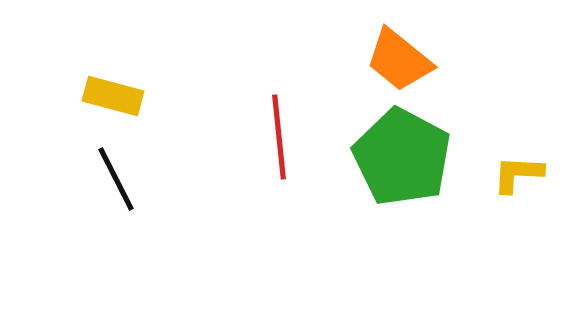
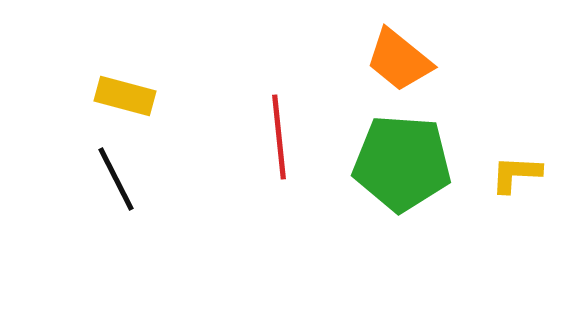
yellow rectangle: moved 12 px right
green pentagon: moved 6 px down; rotated 24 degrees counterclockwise
yellow L-shape: moved 2 px left
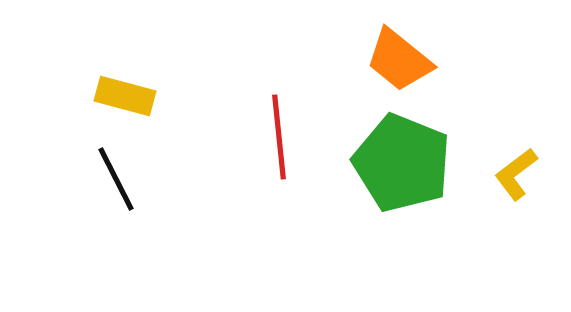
green pentagon: rotated 18 degrees clockwise
yellow L-shape: rotated 40 degrees counterclockwise
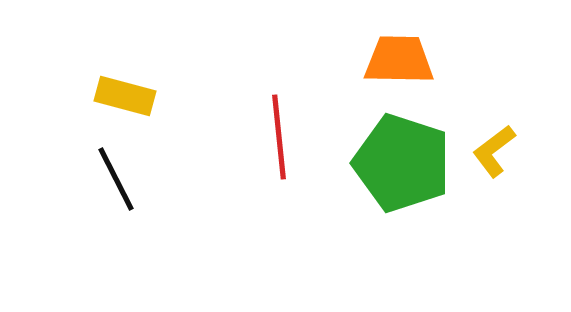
orange trapezoid: rotated 142 degrees clockwise
green pentagon: rotated 4 degrees counterclockwise
yellow L-shape: moved 22 px left, 23 px up
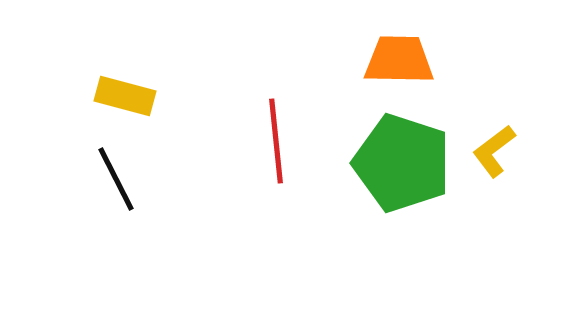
red line: moved 3 px left, 4 px down
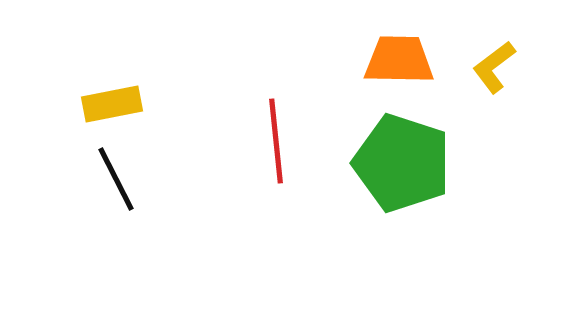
yellow rectangle: moved 13 px left, 8 px down; rotated 26 degrees counterclockwise
yellow L-shape: moved 84 px up
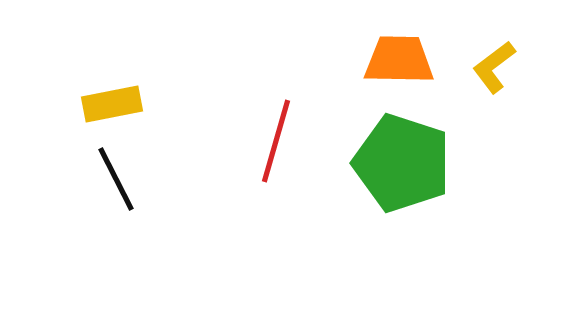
red line: rotated 22 degrees clockwise
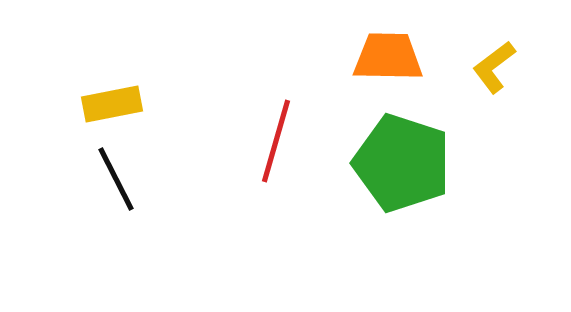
orange trapezoid: moved 11 px left, 3 px up
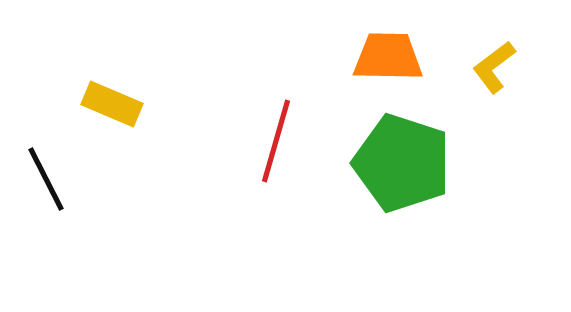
yellow rectangle: rotated 34 degrees clockwise
black line: moved 70 px left
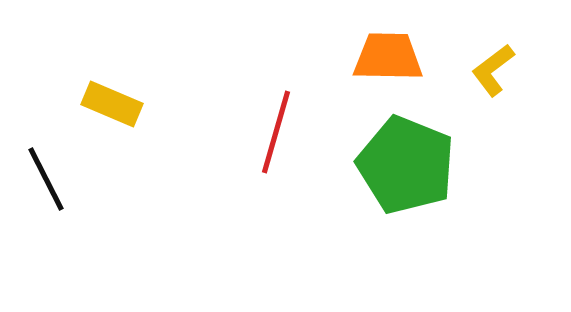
yellow L-shape: moved 1 px left, 3 px down
red line: moved 9 px up
green pentagon: moved 4 px right, 2 px down; rotated 4 degrees clockwise
